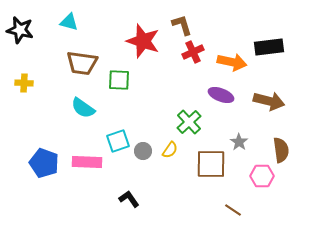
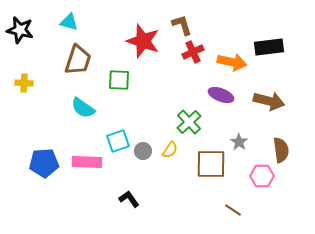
brown trapezoid: moved 4 px left, 3 px up; rotated 80 degrees counterclockwise
blue pentagon: rotated 24 degrees counterclockwise
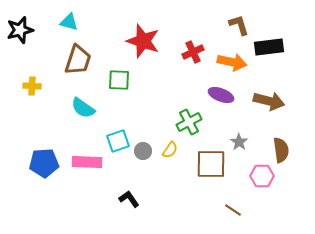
brown L-shape: moved 57 px right
black star: rotated 28 degrees counterclockwise
yellow cross: moved 8 px right, 3 px down
green cross: rotated 15 degrees clockwise
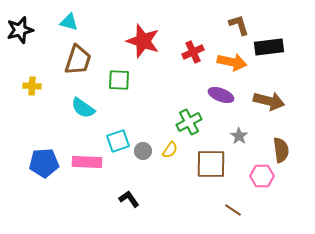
gray star: moved 6 px up
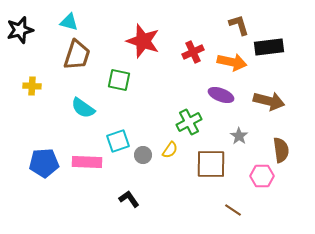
brown trapezoid: moved 1 px left, 5 px up
green square: rotated 10 degrees clockwise
gray circle: moved 4 px down
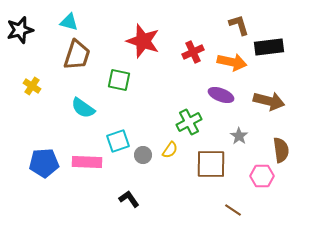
yellow cross: rotated 30 degrees clockwise
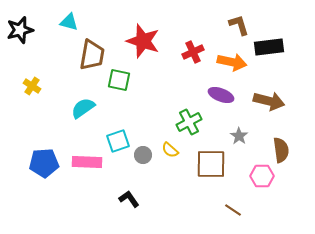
brown trapezoid: moved 15 px right; rotated 8 degrees counterclockwise
cyan semicircle: rotated 110 degrees clockwise
yellow semicircle: rotated 96 degrees clockwise
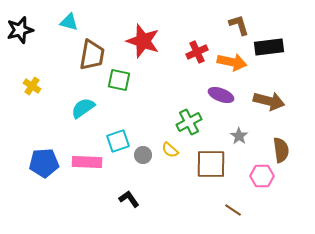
red cross: moved 4 px right
